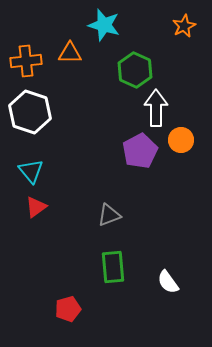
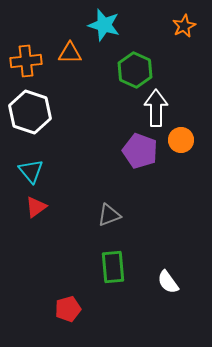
purple pentagon: rotated 24 degrees counterclockwise
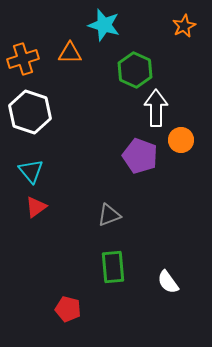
orange cross: moved 3 px left, 2 px up; rotated 12 degrees counterclockwise
purple pentagon: moved 5 px down
red pentagon: rotated 30 degrees clockwise
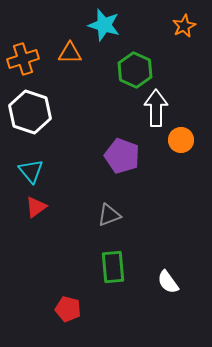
purple pentagon: moved 18 px left
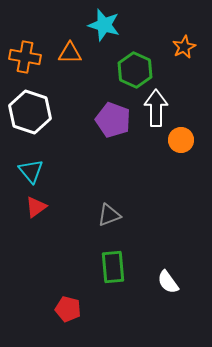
orange star: moved 21 px down
orange cross: moved 2 px right, 2 px up; rotated 28 degrees clockwise
purple pentagon: moved 9 px left, 36 px up
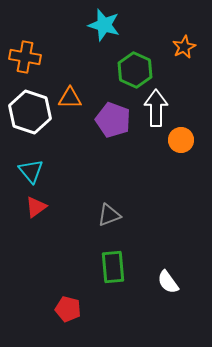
orange triangle: moved 45 px down
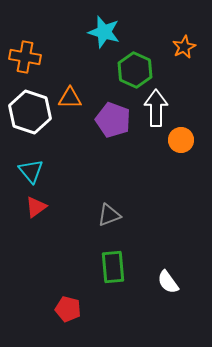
cyan star: moved 7 px down
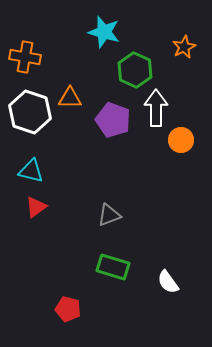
cyan triangle: rotated 36 degrees counterclockwise
green rectangle: rotated 68 degrees counterclockwise
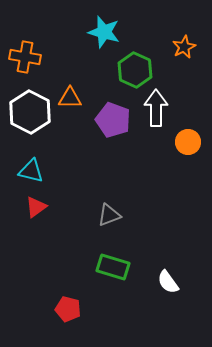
white hexagon: rotated 9 degrees clockwise
orange circle: moved 7 px right, 2 px down
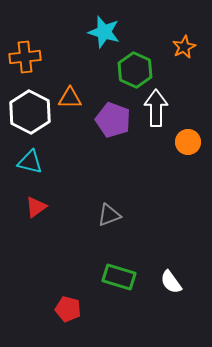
orange cross: rotated 16 degrees counterclockwise
cyan triangle: moved 1 px left, 9 px up
green rectangle: moved 6 px right, 10 px down
white semicircle: moved 3 px right
